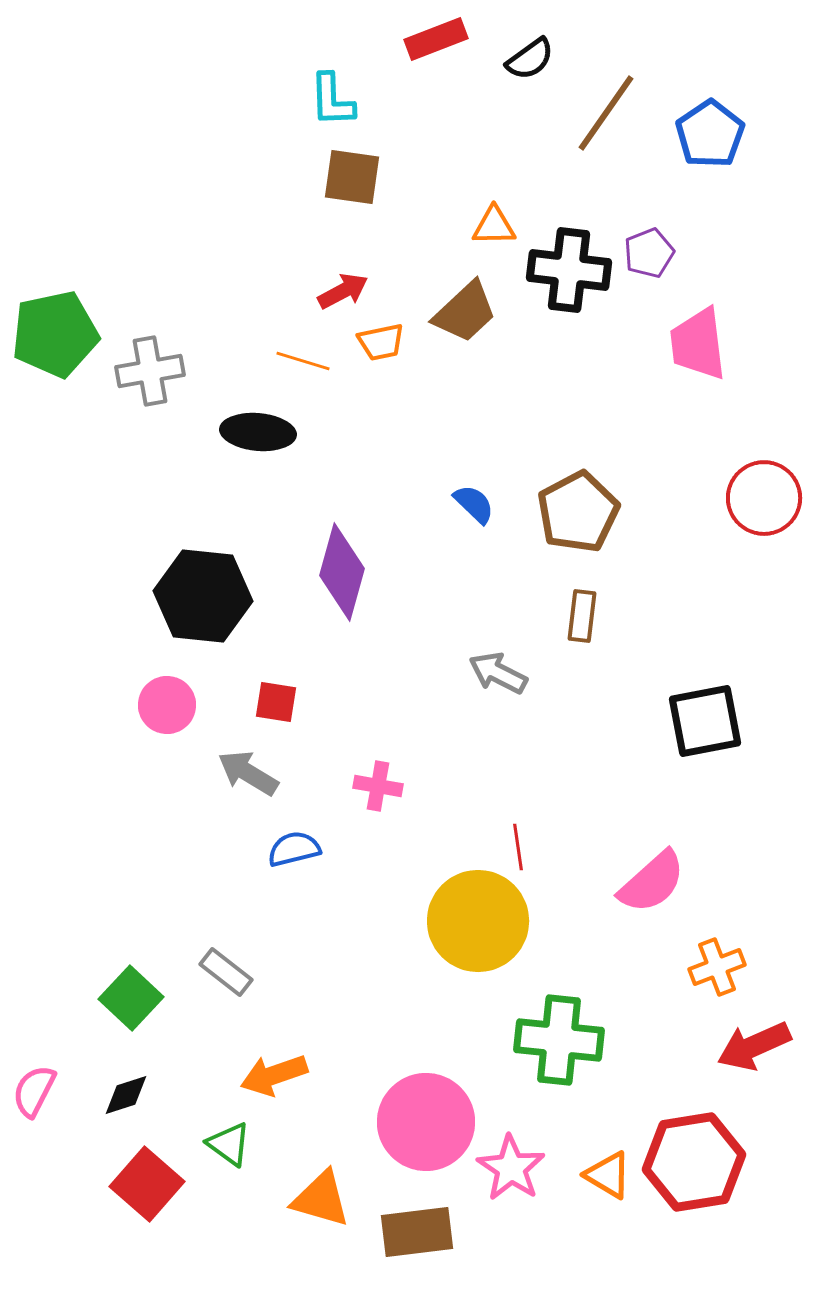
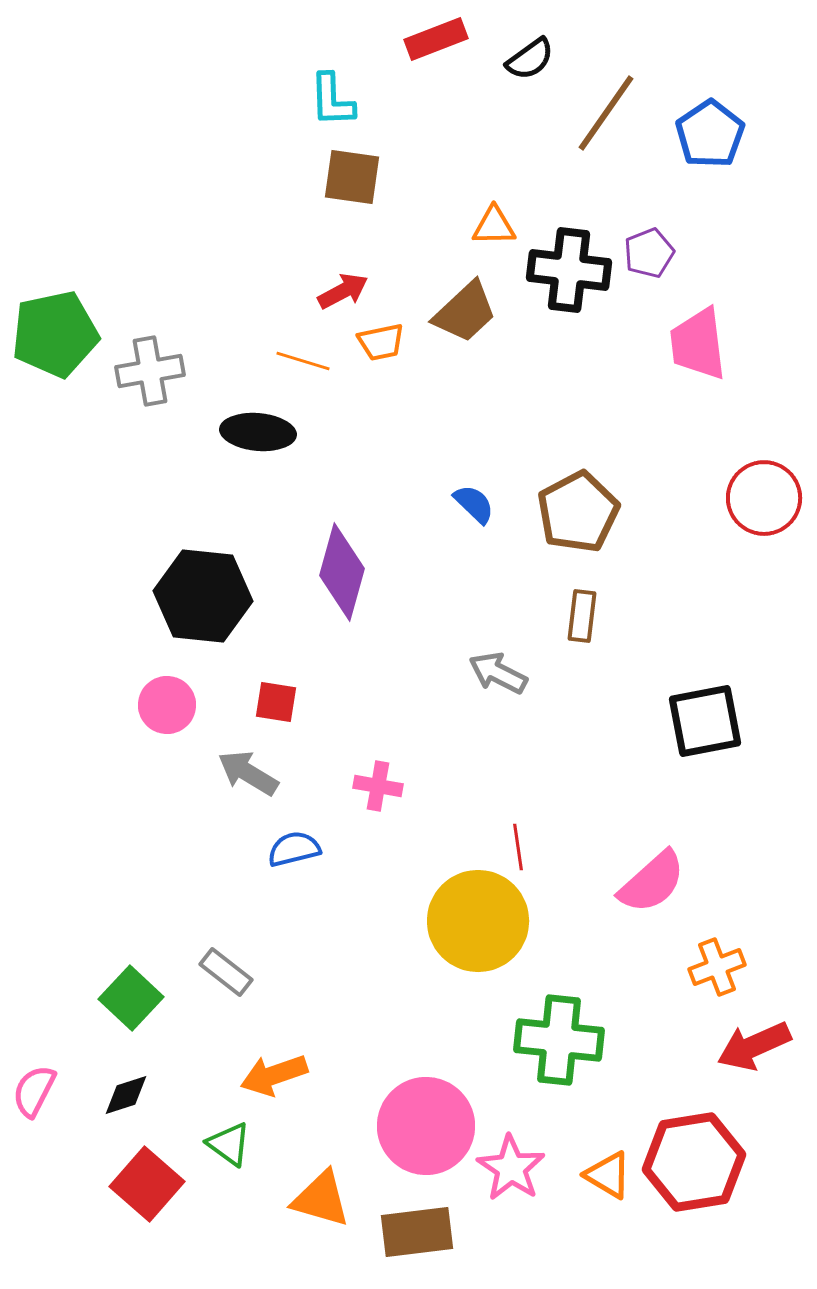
pink circle at (426, 1122): moved 4 px down
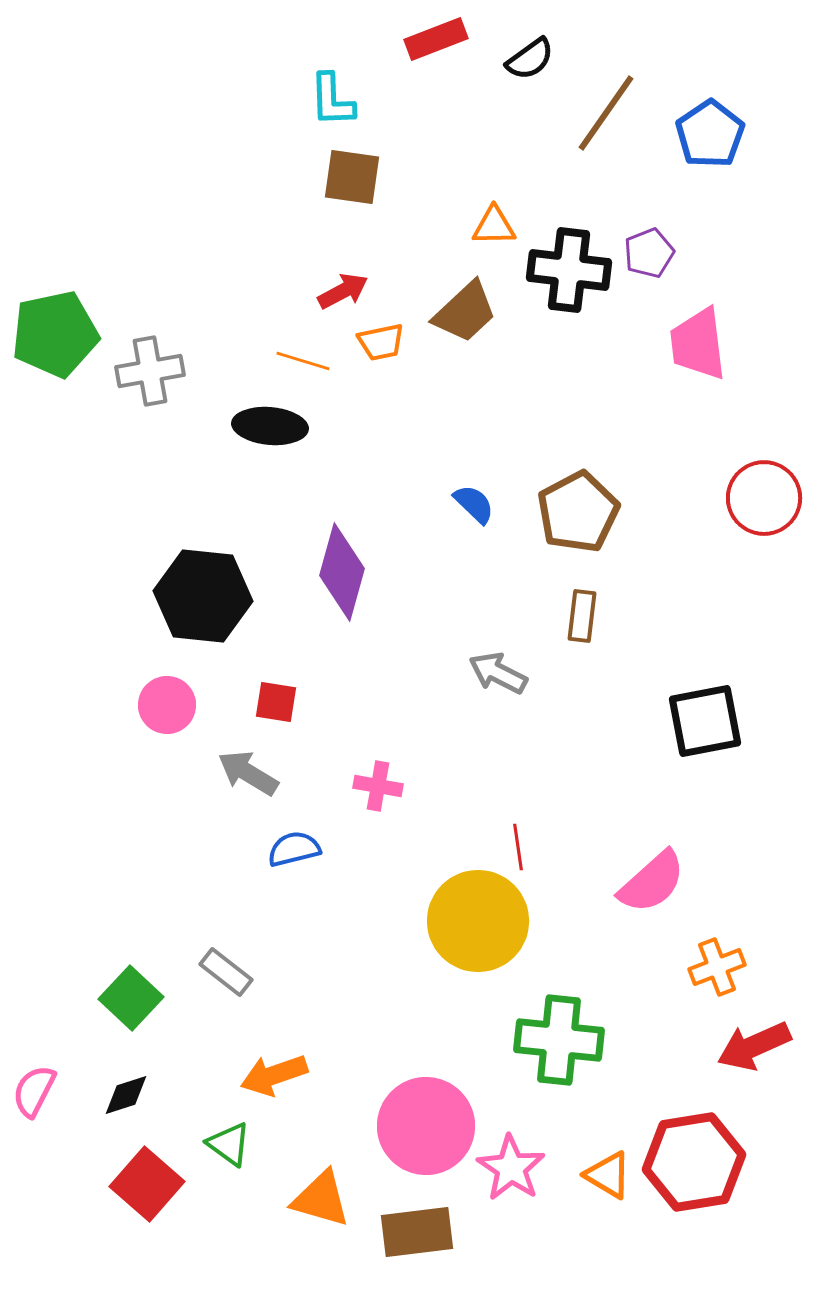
black ellipse at (258, 432): moved 12 px right, 6 px up
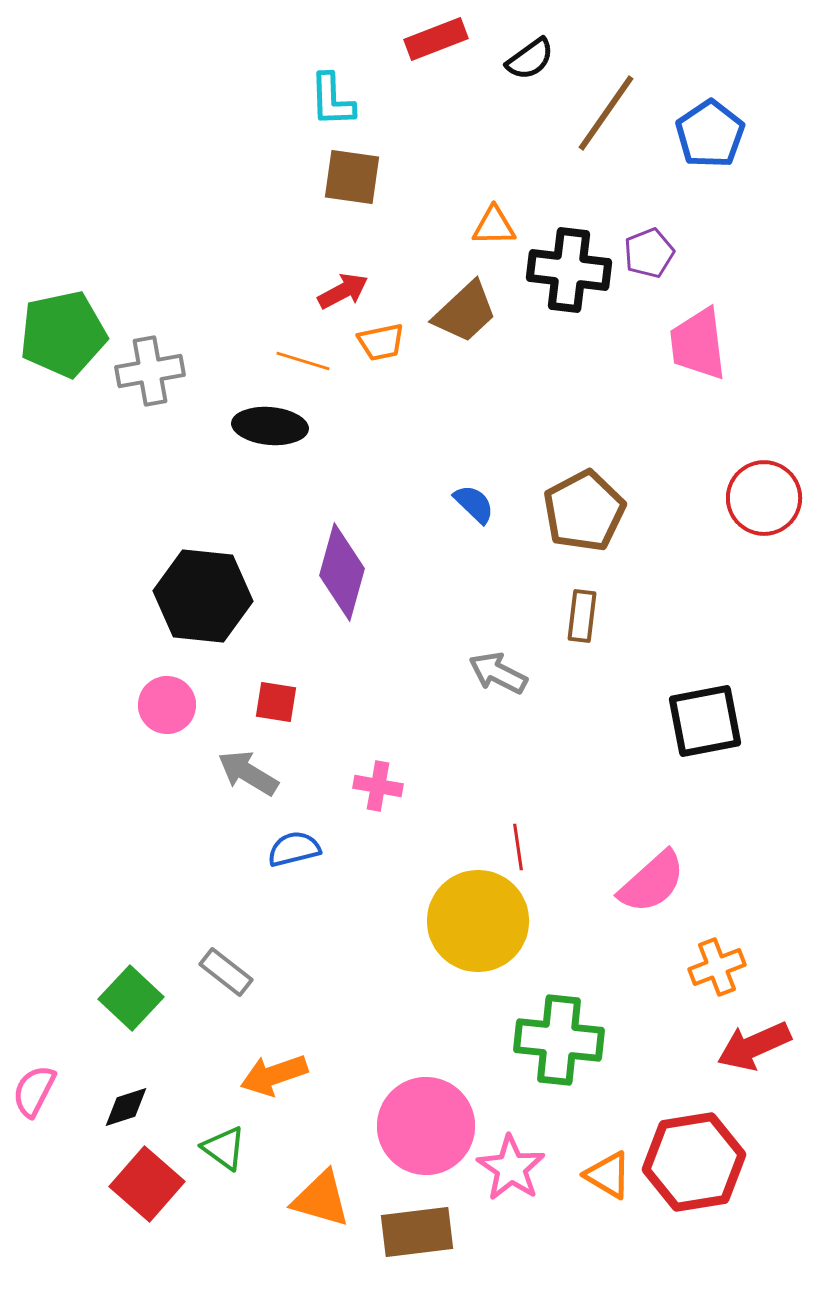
green pentagon at (55, 334): moved 8 px right
brown pentagon at (578, 512): moved 6 px right, 1 px up
black diamond at (126, 1095): moved 12 px down
green triangle at (229, 1144): moved 5 px left, 4 px down
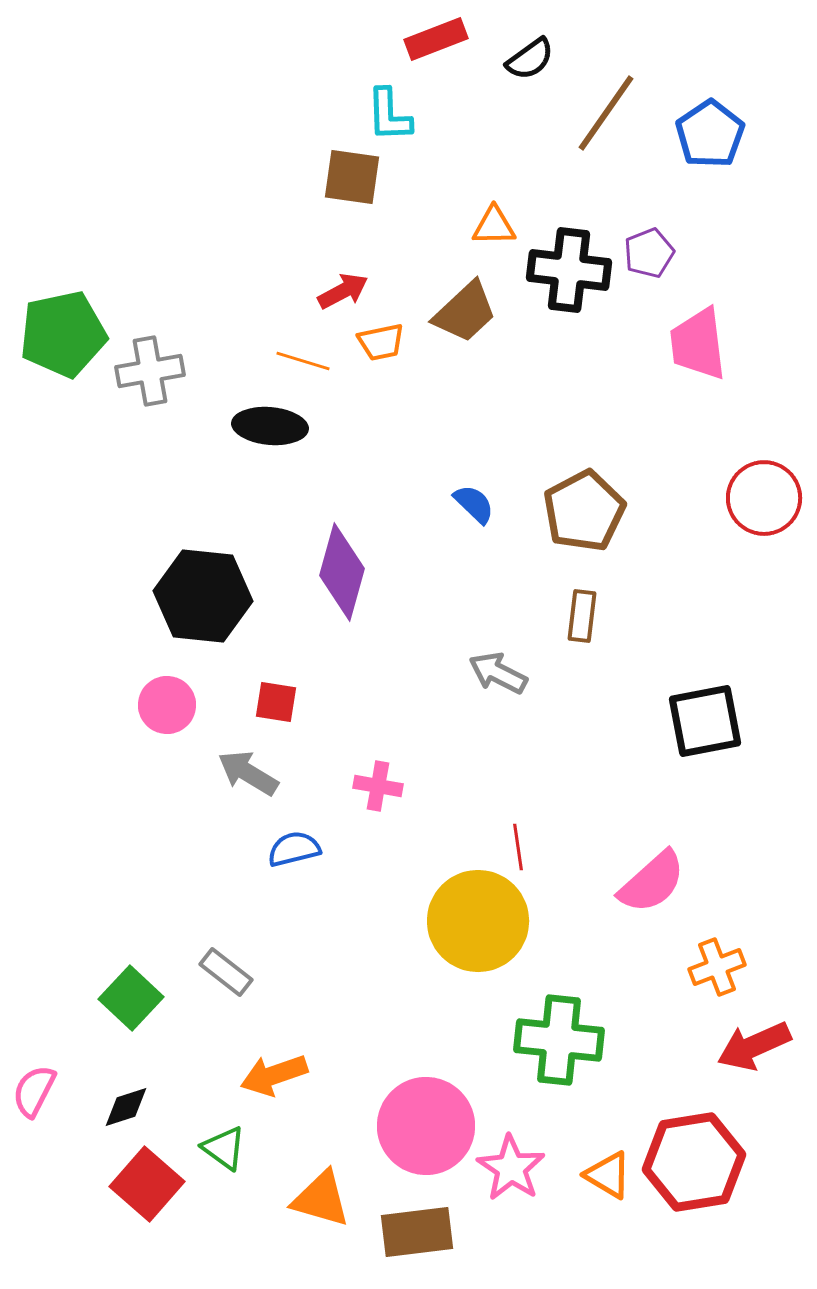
cyan L-shape at (332, 100): moved 57 px right, 15 px down
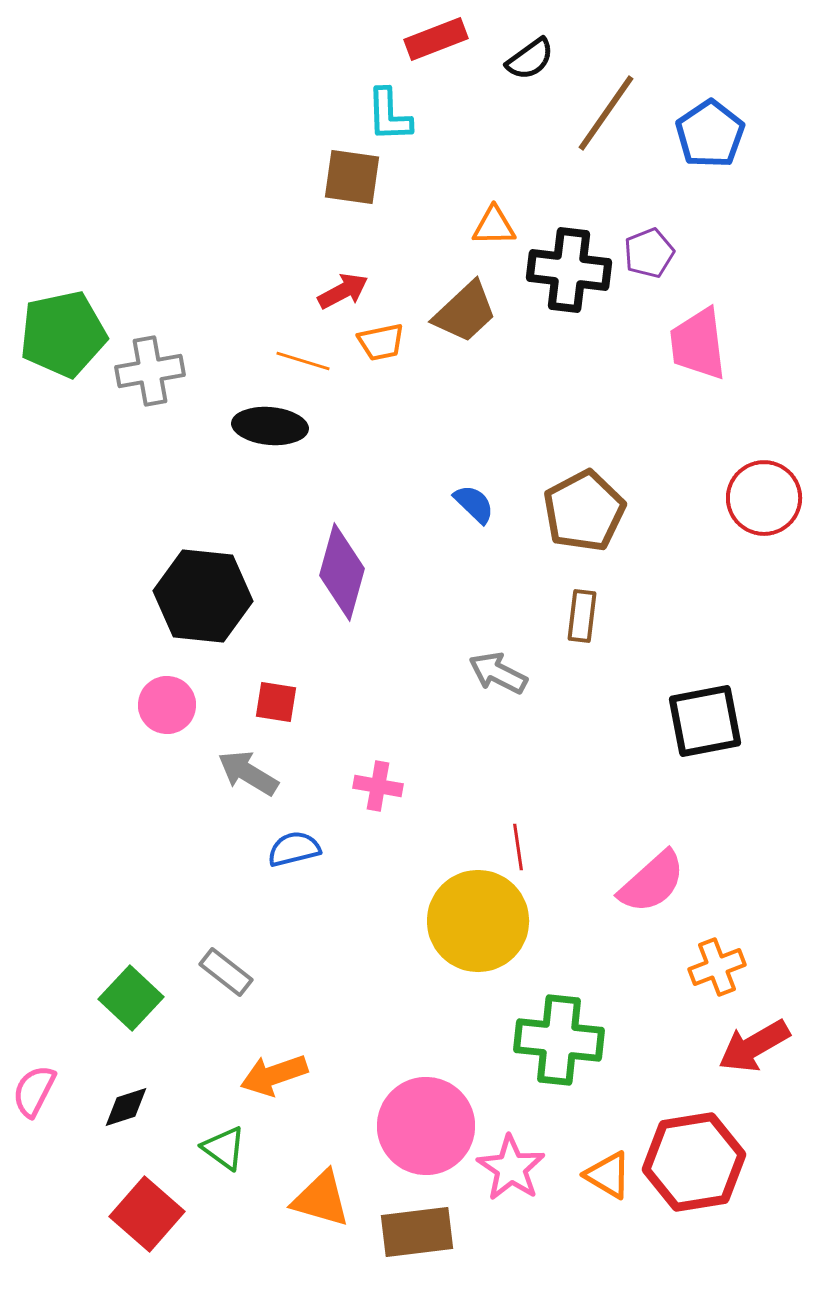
red arrow at (754, 1046): rotated 6 degrees counterclockwise
red square at (147, 1184): moved 30 px down
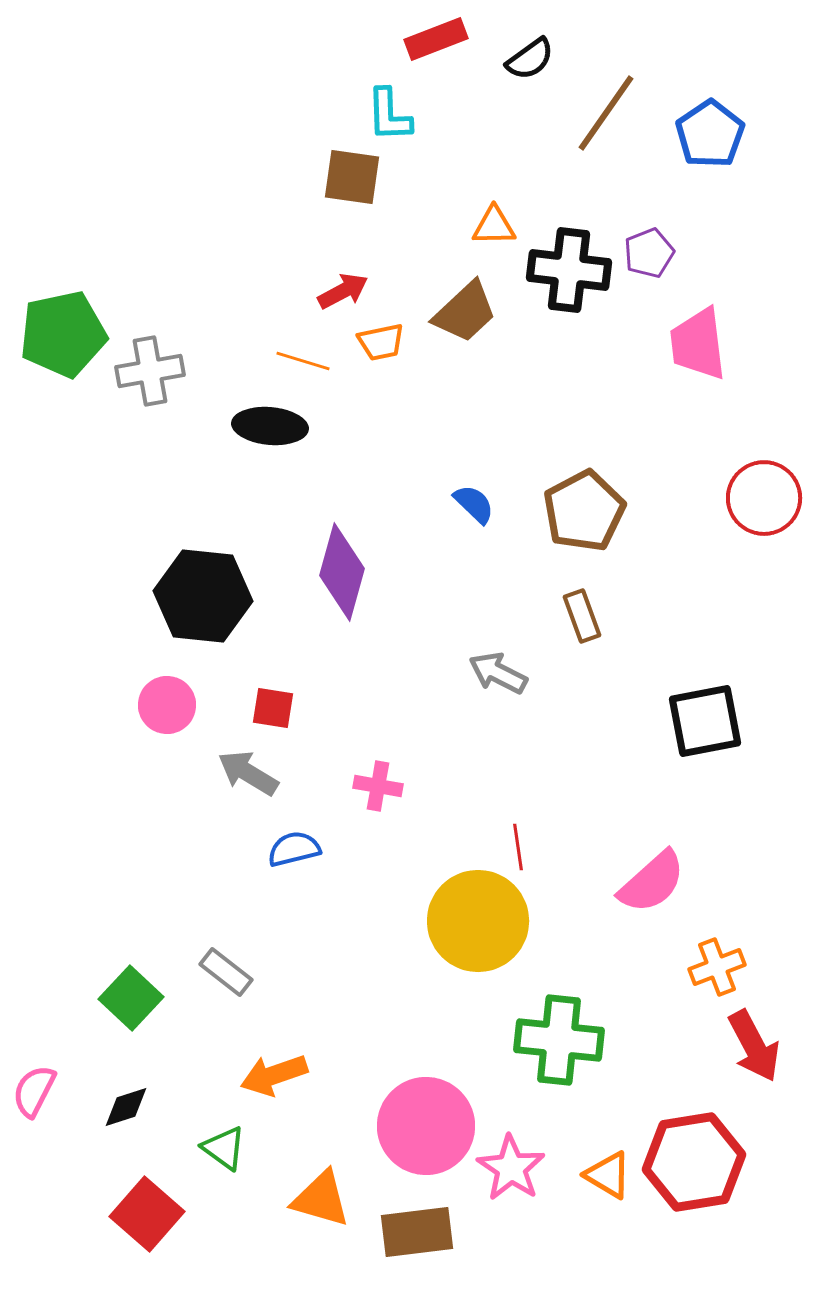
brown rectangle at (582, 616): rotated 27 degrees counterclockwise
red square at (276, 702): moved 3 px left, 6 px down
red arrow at (754, 1046): rotated 88 degrees counterclockwise
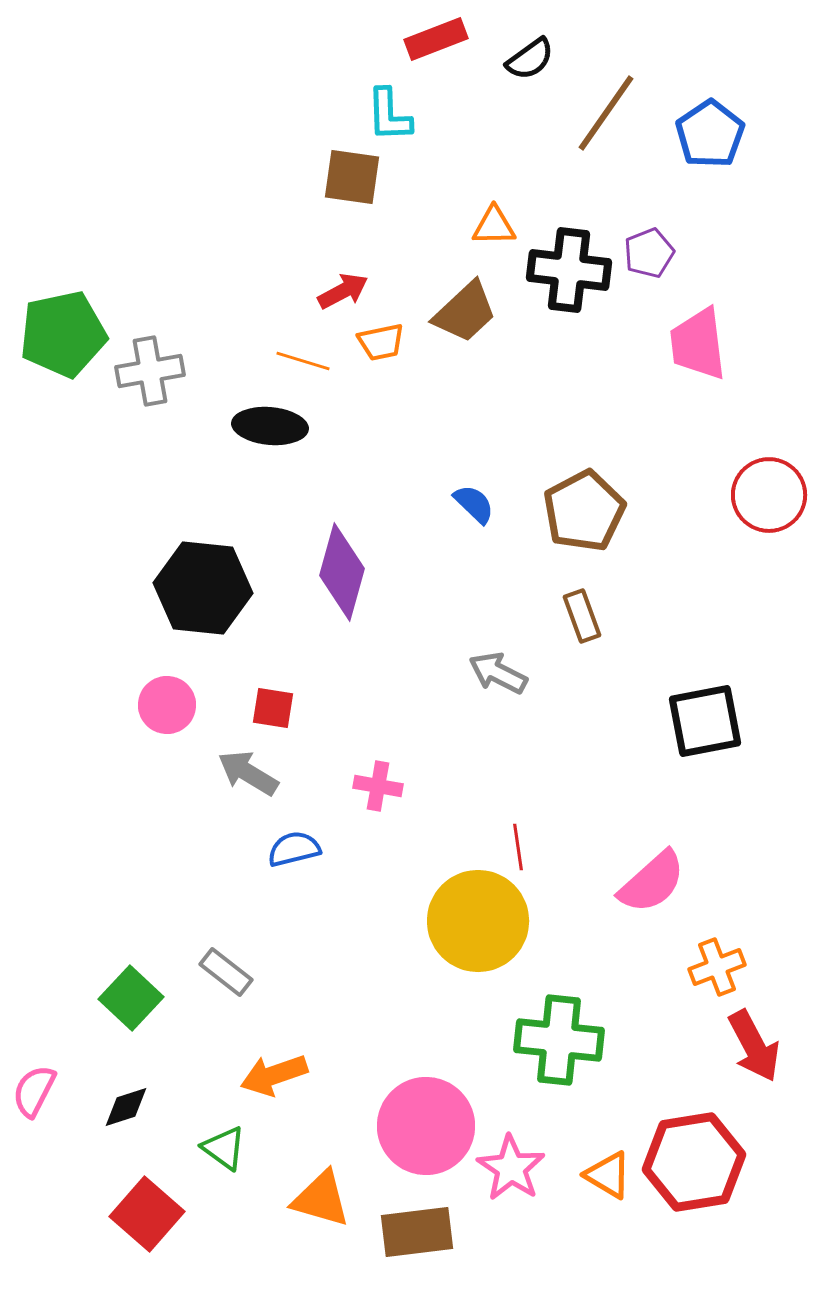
red circle at (764, 498): moved 5 px right, 3 px up
black hexagon at (203, 596): moved 8 px up
